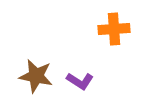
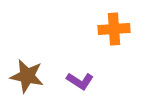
brown star: moved 9 px left
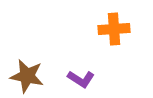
purple L-shape: moved 1 px right, 2 px up
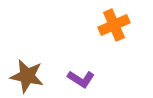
orange cross: moved 4 px up; rotated 20 degrees counterclockwise
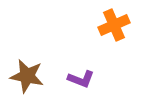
purple L-shape: rotated 12 degrees counterclockwise
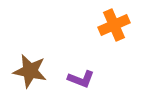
brown star: moved 3 px right, 5 px up
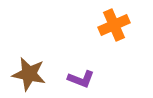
brown star: moved 1 px left, 3 px down
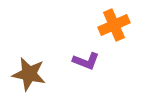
purple L-shape: moved 5 px right, 18 px up
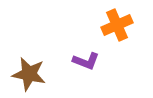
orange cross: moved 3 px right
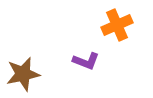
brown star: moved 6 px left; rotated 24 degrees counterclockwise
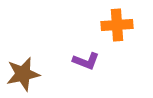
orange cross: rotated 20 degrees clockwise
